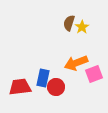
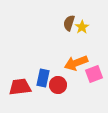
red circle: moved 2 px right, 2 px up
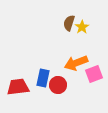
red trapezoid: moved 2 px left
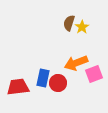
red circle: moved 2 px up
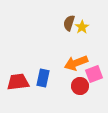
red circle: moved 22 px right, 3 px down
red trapezoid: moved 5 px up
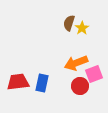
yellow star: moved 1 px down
blue rectangle: moved 1 px left, 5 px down
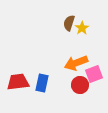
red circle: moved 1 px up
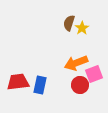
blue rectangle: moved 2 px left, 2 px down
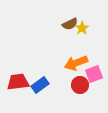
brown semicircle: moved 1 px right, 1 px down; rotated 133 degrees counterclockwise
blue rectangle: rotated 42 degrees clockwise
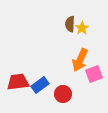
brown semicircle: rotated 119 degrees clockwise
orange arrow: moved 4 px right, 3 px up; rotated 45 degrees counterclockwise
red circle: moved 17 px left, 9 px down
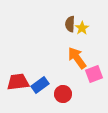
orange arrow: moved 3 px left, 2 px up; rotated 120 degrees clockwise
